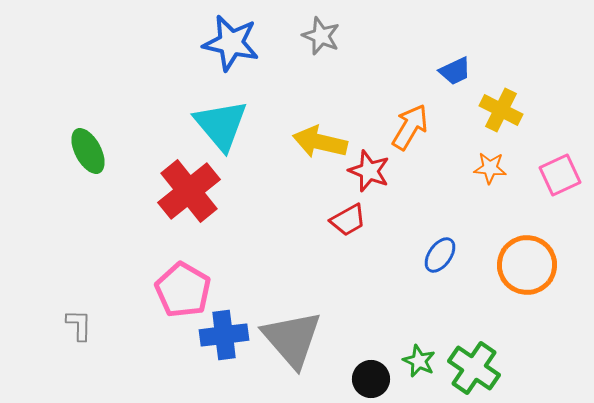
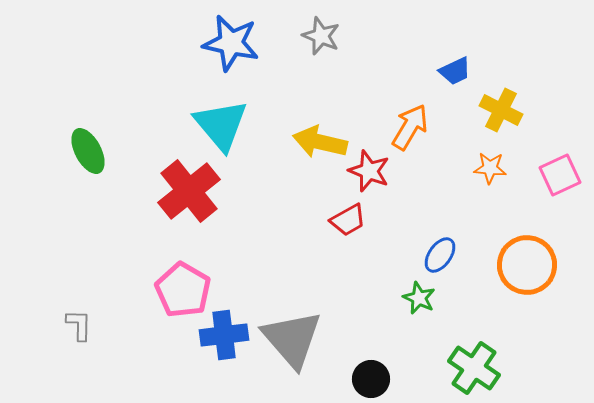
green star: moved 63 px up
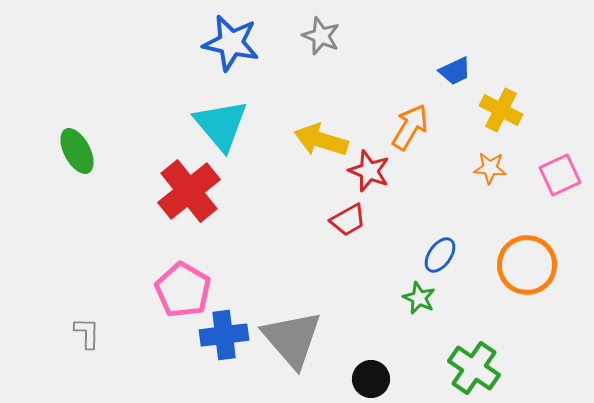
yellow arrow: moved 1 px right, 2 px up; rotated 4 degrees clockwise
green ellipse: moved 11 px left
gray L-shape: moved 8 px right, 8 px down
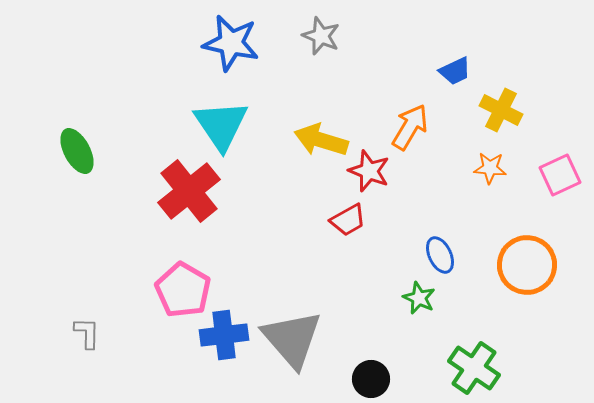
cyan triangle: rotated 6 degrees clockwise
blue ellipse: rotated 60 degrees counterclockwise
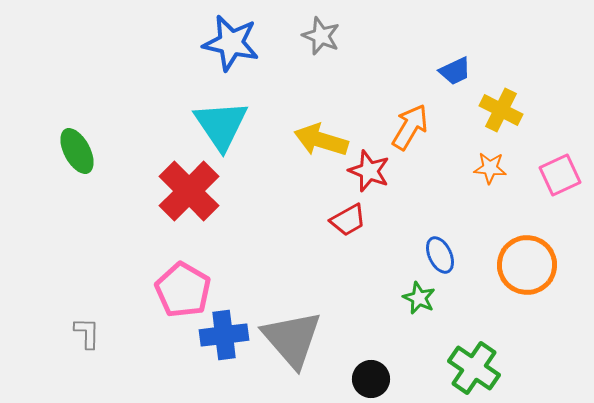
red cross: rotated 6 degrees counterclockwise
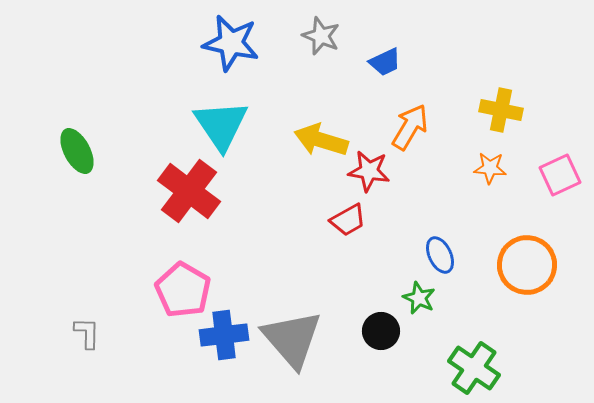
blue trapezoid: moved 70 px left, 9 px up
yellow cross: rotated 15 degrees counterclockwise
red star: rotated 12 degrees counterclockwise
red cross: rotated 8 degrees counterclockwise
black circle: moved 10 px right, 48 px up
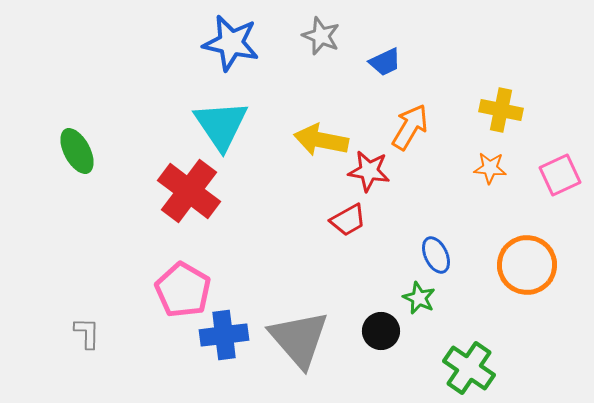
yellow arrow: rotated 6 degrees counterclockwise
blue ellipse: moved 4 px left
gray triangle: moved 7 px right
green cross: moved 5 px left
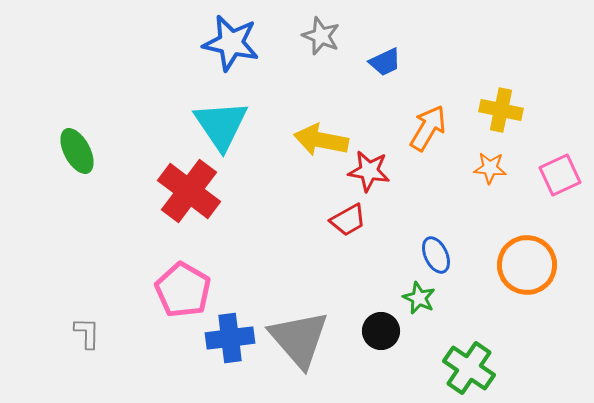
orange arrow: moved 18 px right, 1 px down
blue cross: moved 6 px right, 3 px down
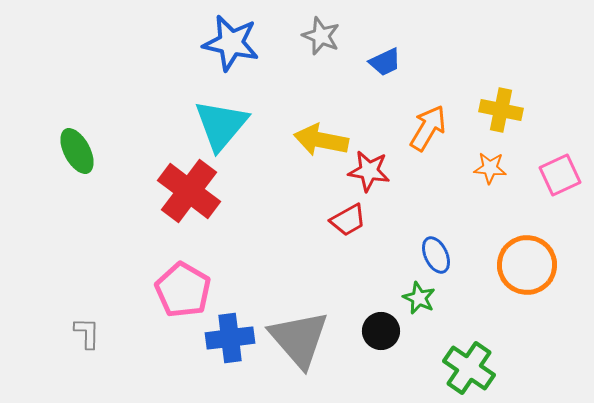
cyan triangle: rotated 14 degrees clockwise
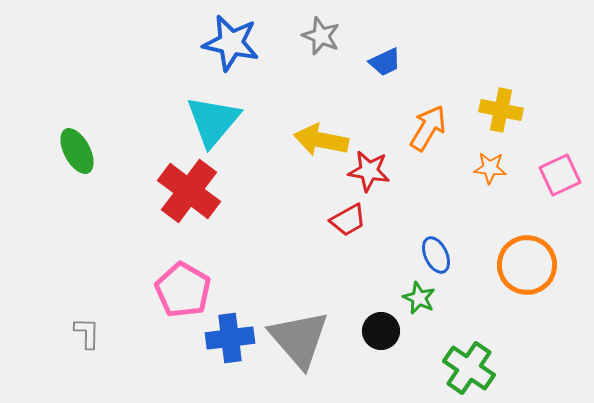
cyan triangle: moved 8 px left, 4 px up
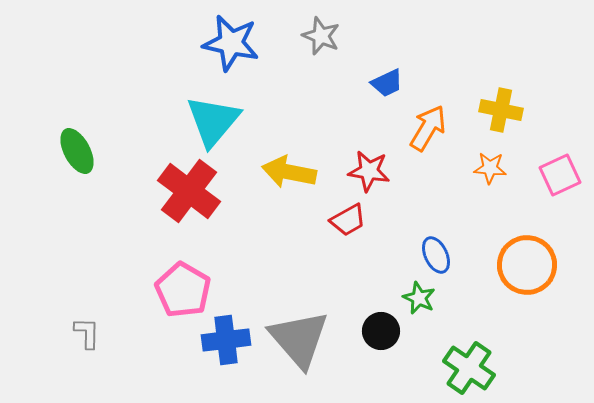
blue trapezoid: moved 2 px right, 21 px down
yellow arrow: moved 32 px left, 32 px down
blue cross: moved 4 px left, 2 px down
